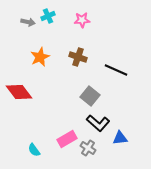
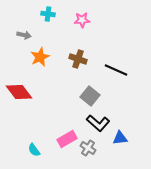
cyan cross: moved 2 px up; rotated 32 degrees clockwise
gray arrow: moved 4 px left, 13 px down
brown cross: moved 2 px down
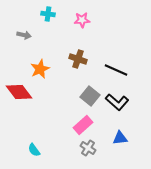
orange star: moved 12 px down
black L-shape: moved 19 px right, 21 px up
pink rectangle: moved 16 px right, 14 px up; rotated 12 degrees counterclockwise
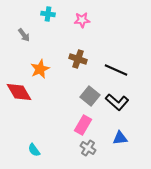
gray arrow: rotated 40 degrees clockwise
red diamond: rotated 8 degrees clockwise
pink rectangle: rotated 18 degrees counterclockwise
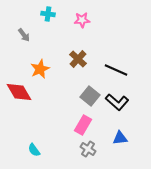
brown cross: rotated 24 degrees clockwise
gray cross: moved 1 px down
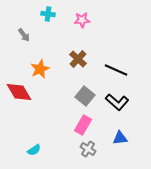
gray square: moved 5 px left
cyan semicircle: rotated 88 degrees counterclockwise
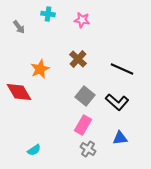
pink star: rotated 14 degrees clockwise
gray arrow: moved 5 px left, 8 px up
black line: moved 6 px right, 1 px up
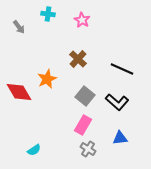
pink star: rotated 21 degrees clockwise
orange star: moved 7 px right, 10 px down
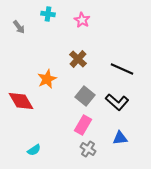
red diamond: moved 2 px right, 9 px down
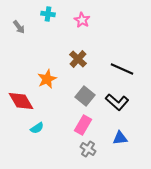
cyan semicircle: moved 3 px right, 22 px up
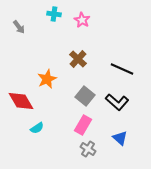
cyan cross: moved 6 px right
blue triangle: rotated 49 degrees clockwise
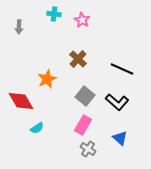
gray arrow: rotated 40 degrees clockwise
